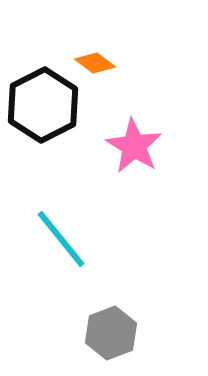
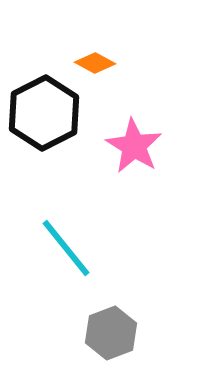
orange diamond: rotated 9 degrees counterclockwise
black hexagon: moved 1 px right, 8 px down
cyan line: moved 5 px right, 9 px down
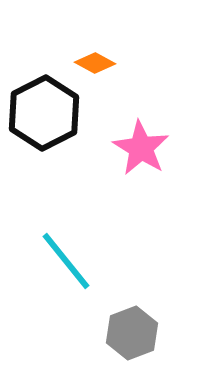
pink star: moved 7 px right, 2 px down
cyan line: moved 13 px down
gray hexagon: moved 21 px right
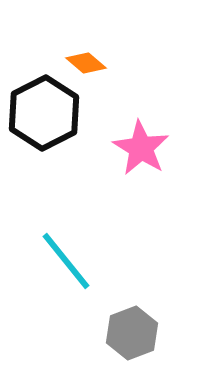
orange diamond: moved 9 px left; rotated 12 degrees clockwise
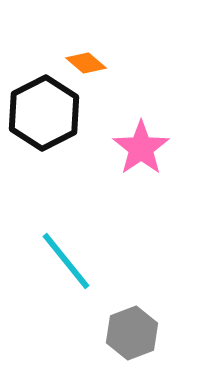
pink star: rotated 6 degrees clockwise
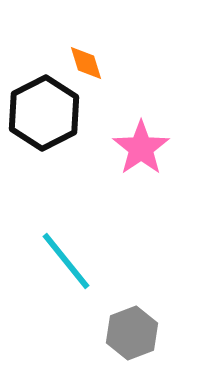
orange diamond: rotated 33 degrees clockwise
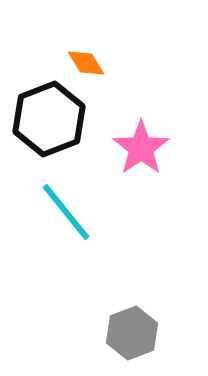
orange diamond: rotated 15 degrees counterclockwise
black hexagon: moved 5 px right, 6 px down; rotated 6 degrees clockwise
cyan line: moved 49 px up
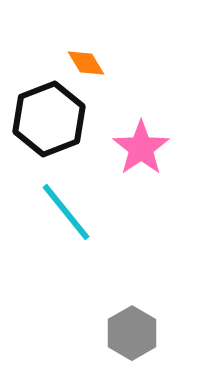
gray hexagon: rotated 9 degrees counterclockwise
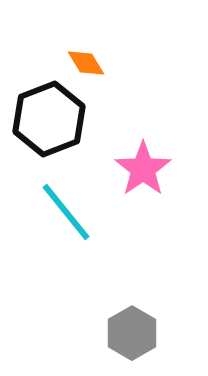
pink star: moved 2 px right, 21 px down
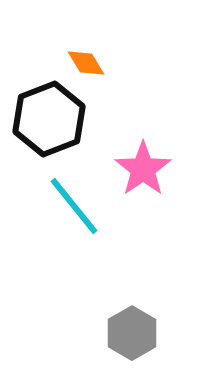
cyan line: moved 8 px right, 6 px up
